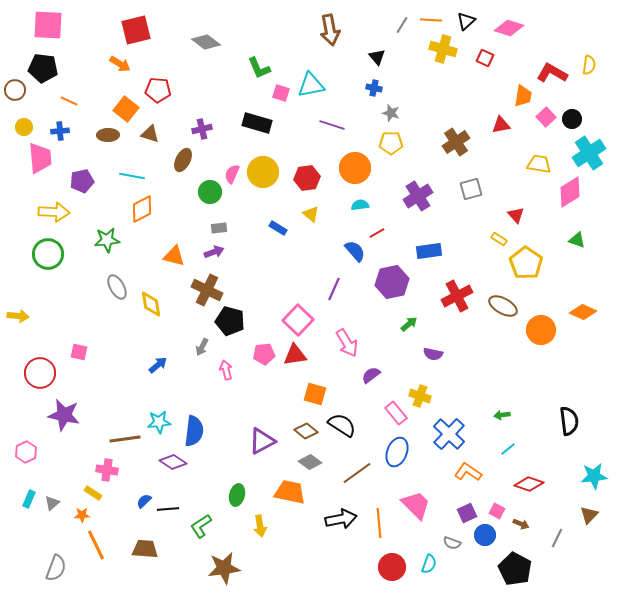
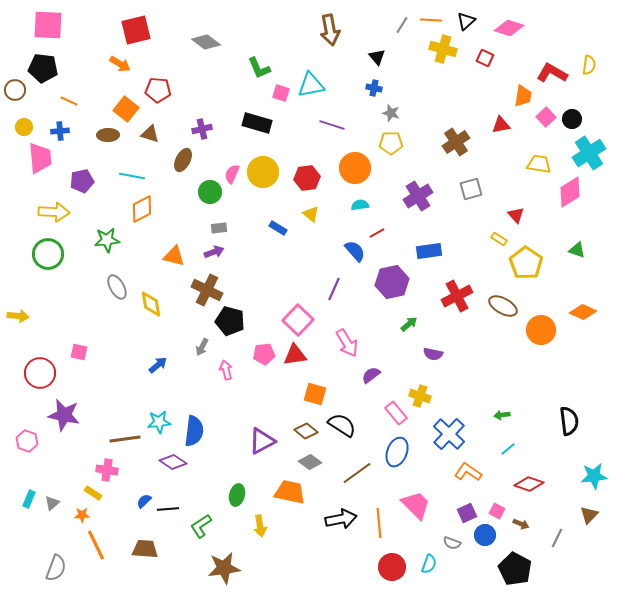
green triangle at (577, 240): moved 10 px down
pink hexagon at (26, 452): moved 1 px right, 11 px up; rotated 15 degrees counterclockwise
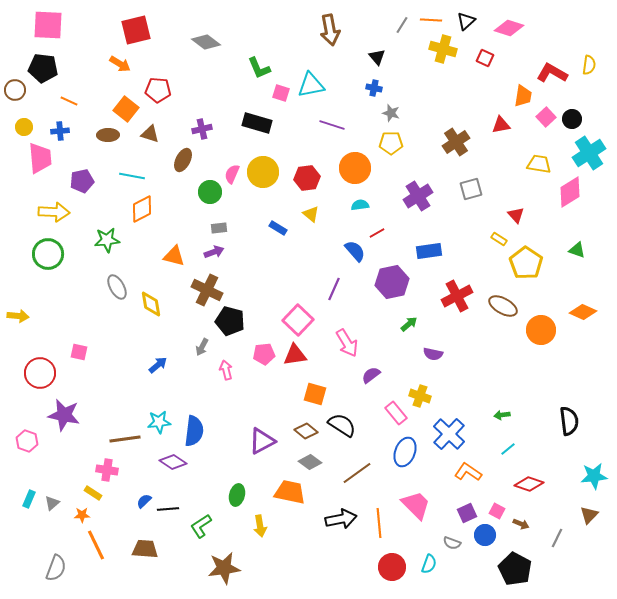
blue ellipse at (397, 452): moved 8 px right
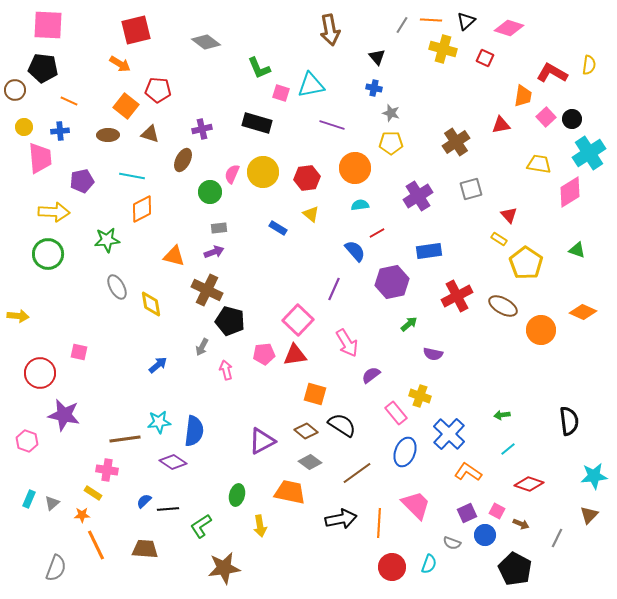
orange square at (126, 109): moved 3 px up
red triangle at (516, 215): moved 7 px left
orange line at (379, 523): rotated 8 degrees clockwise
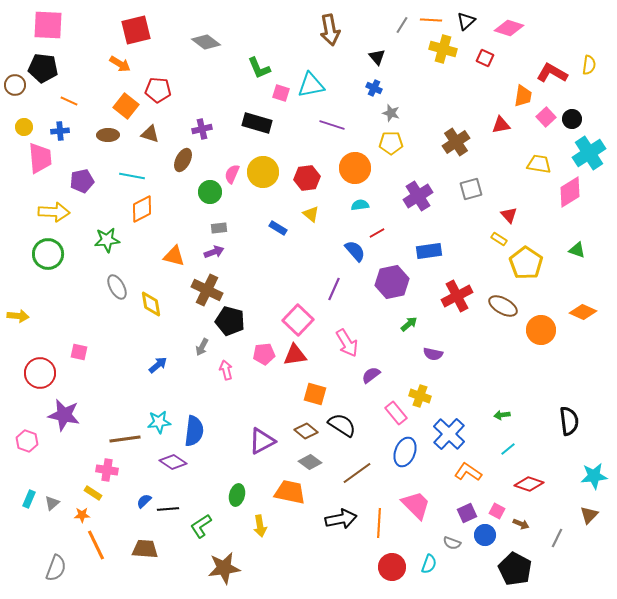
blue cross at (374, 88): rotated 14 degrees clockwise
brown circle at (15, 90): moved 5 px up
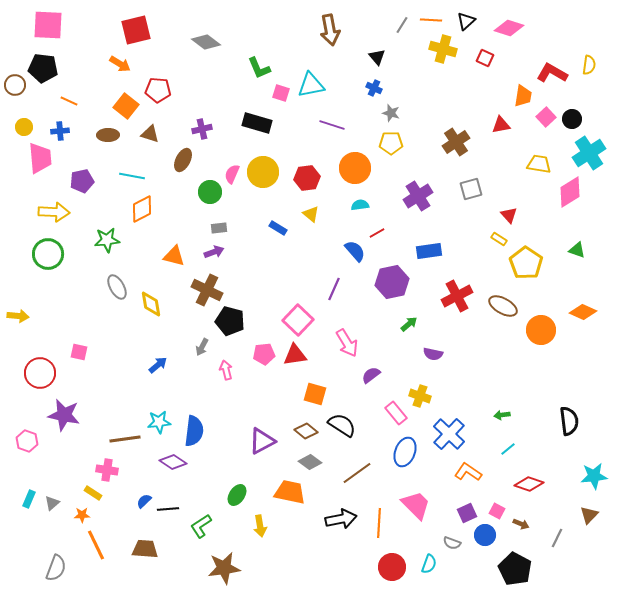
green ellipse at (237, 495): rotated 20 degrees clockwise
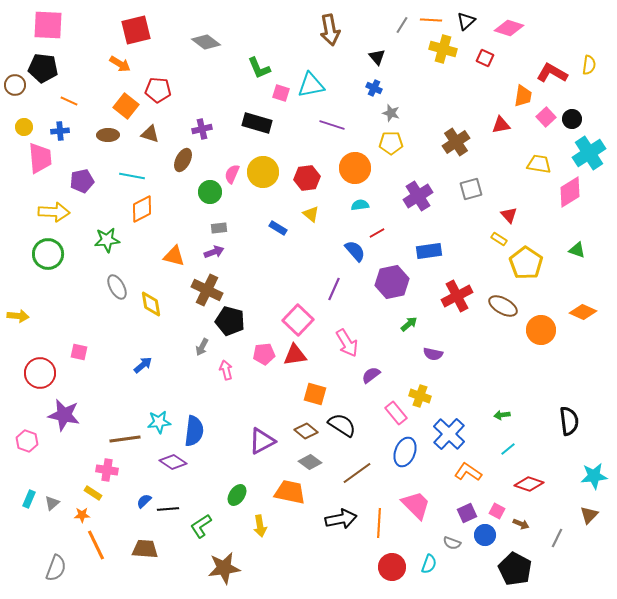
blue arrow at (158, 365): moved 15 px left
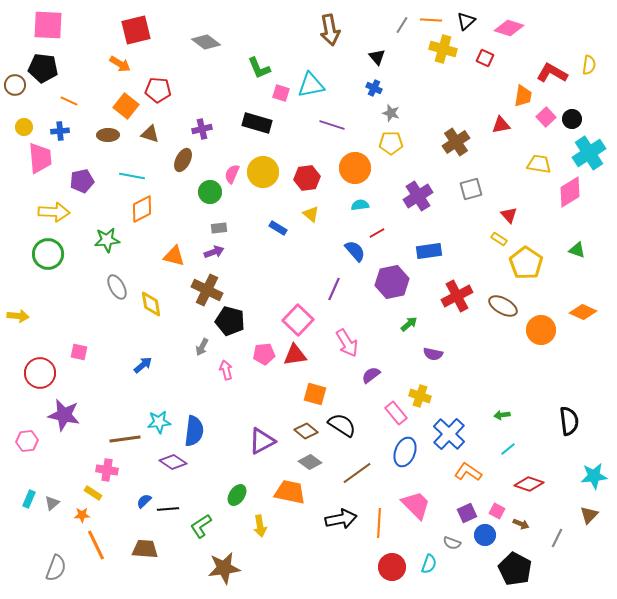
pink hexagon at (27, 441): rotated 25 degrees counterclockwise
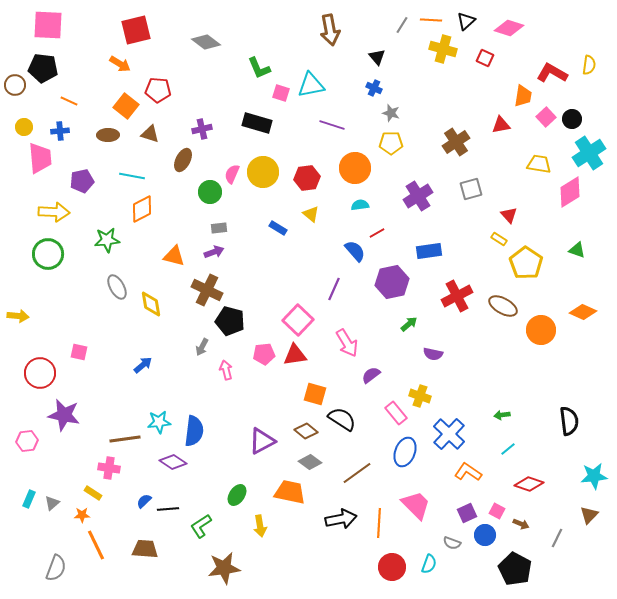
black semicircle at (342, 425): moved 6 px up
pink cross at (107, 470): moved 2 px right, 2 px up
